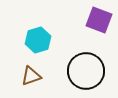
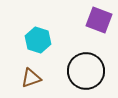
cyan hexagon: rotated 25 degrees counterclockwise
brown triangle: moved 2 px down
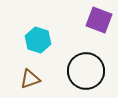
brown triangle: moved 1 px left, 1 px down
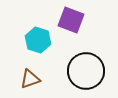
purple square: moved 28 px left
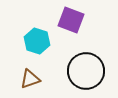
cyan hexagon: moved 1 px left, 1 px down
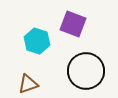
purple square: moved 2 px right, 4 px down
brown triangle: moved 2 px left, 5 px down
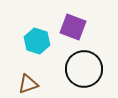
purple square: moved 3 px down
black circle: moved 2 px left, 2 px up
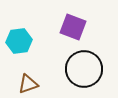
cyan hexagon: moved 18 px left; rotated 25 degrees counterclockwise
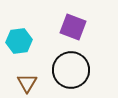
black circle: moved 13 px left, 1 px down
brown triangle: moved 1 px left, 1 px up; rotated 40 degrees counterclockwise
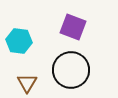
cyan hexagon: rotated 15 degrees clockwise
